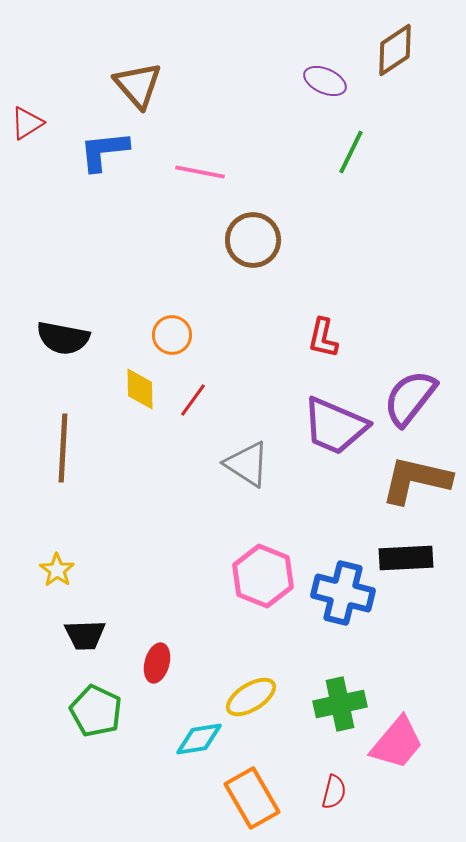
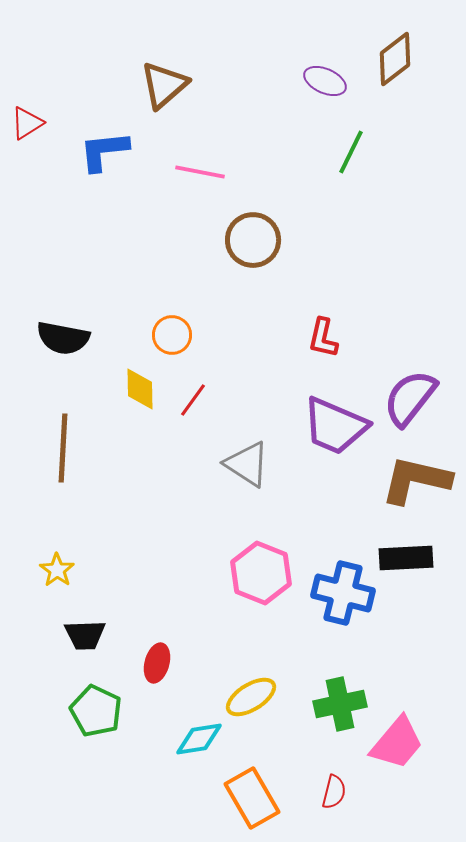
brown diamond: moved 9 px down; rotated 4 degrees counterclockwise
brown triangle: moved 26 px right; rotated 30 degrees clockwise
pink hexagon: moved 2 px left, 3 px up
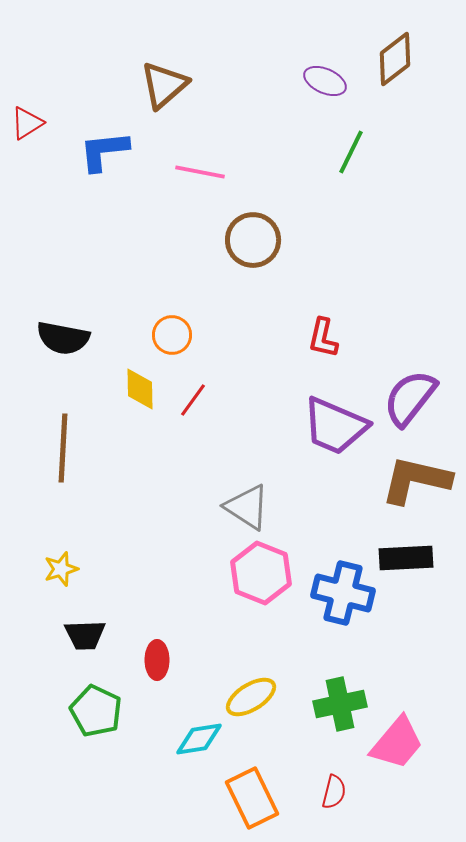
gray triangle: moved 43 px down
yellow star: moved 4 px right, 1 px up; rotated 20 degrees clockwise
red ellipse: moved 3 px up; rotated 15 degrees counterclockwise
orange rectangle: rotated 4 degrees clockwise
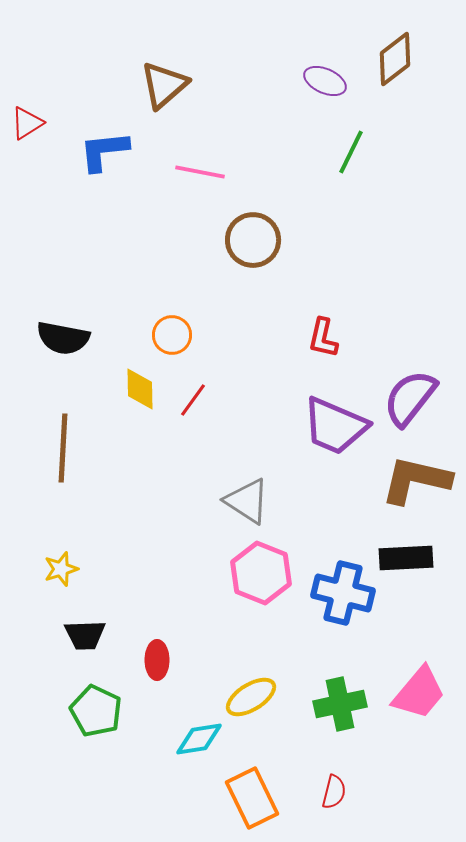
gray triangle: moved 6 px up
pink trapezoid: moved 22 px right, 50 px up
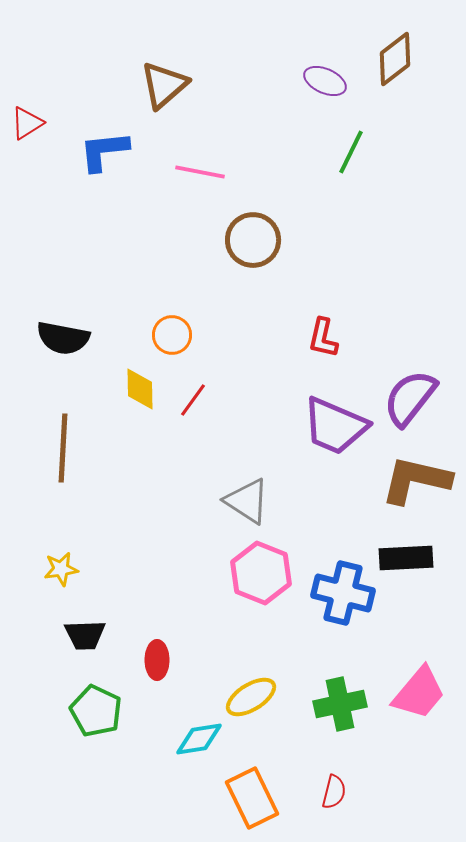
yellow star: rotated 8 degrees clockwise
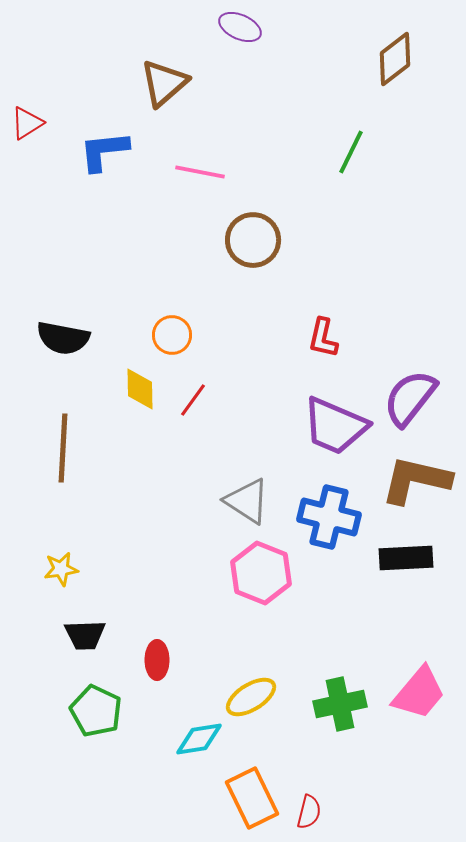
purple ellipse: moved 85 px left, 54 px up
brown triangle: moved 2 px up
blue cross: moved 14 px left, 76 px up
red semicircle: moved 25 px left, 20 px down
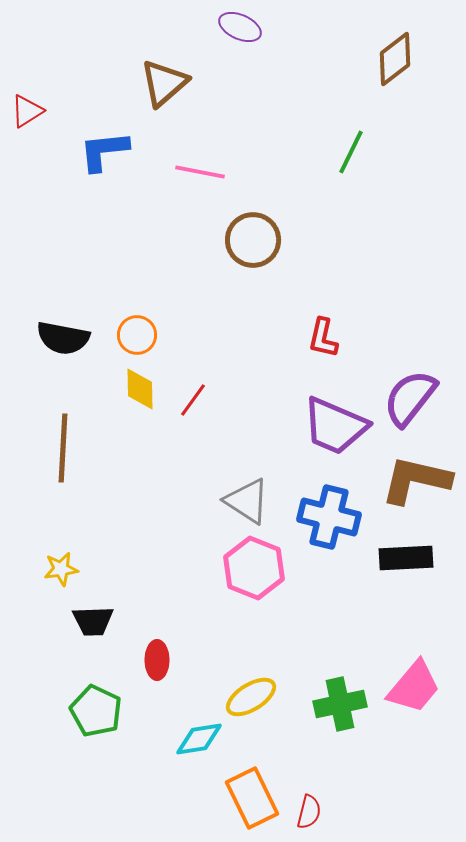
red triangle: moved 12 px up
orange circle: moved 35 px left
pink hexagon: moved 7 px left, 5 px up
black trapezoid: moved 8 px right, 14 px up
pink trapezoid: moved 5 px left, 6 px up
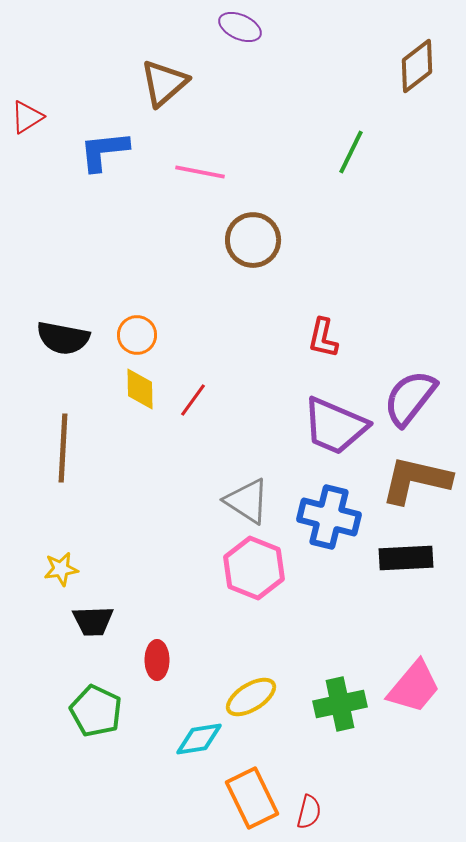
brown diamond: moved 22 px right, 7 px down
red triangle: moved 6 px down
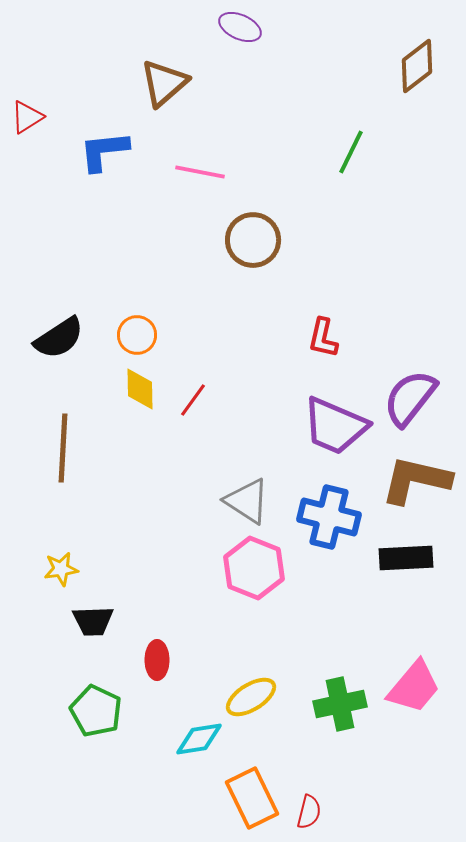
black semicircle: moved 4 px left; rotated 44 degrees counterclockwise
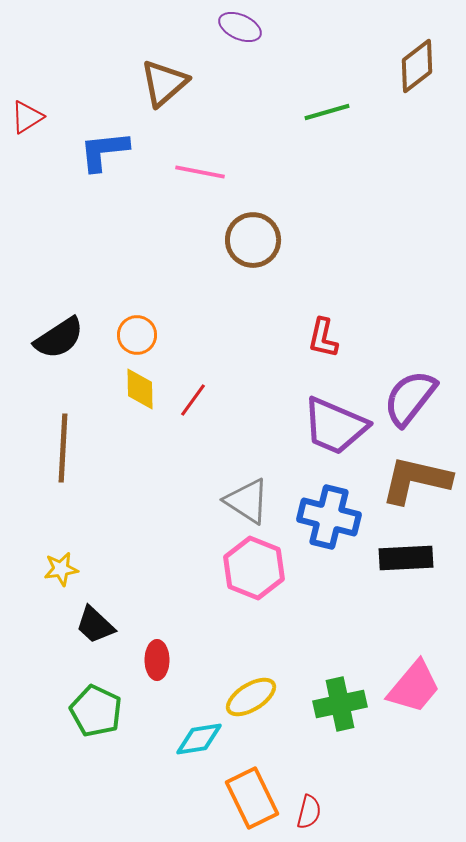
green line: moved 24 px left, 40 px up; rotated 48 degrees clockwise
black trapezoid: moved 2 px right, 4 px down; rotated 45 degrees clockwise
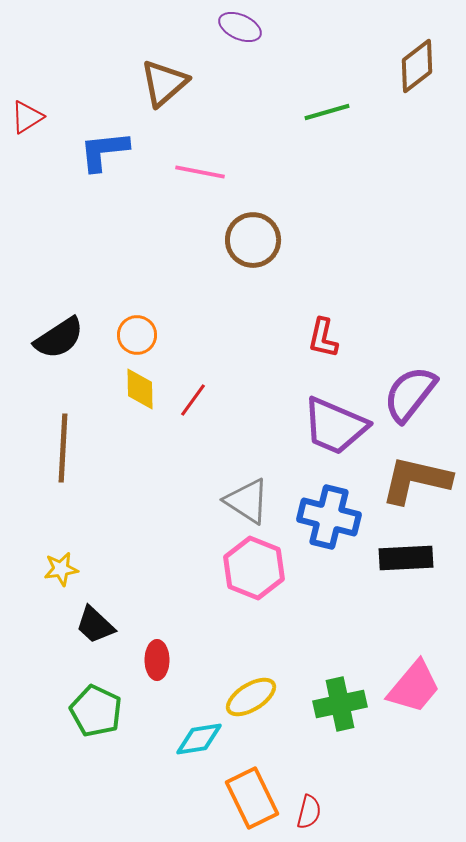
purple semicircle: moved 4 px up
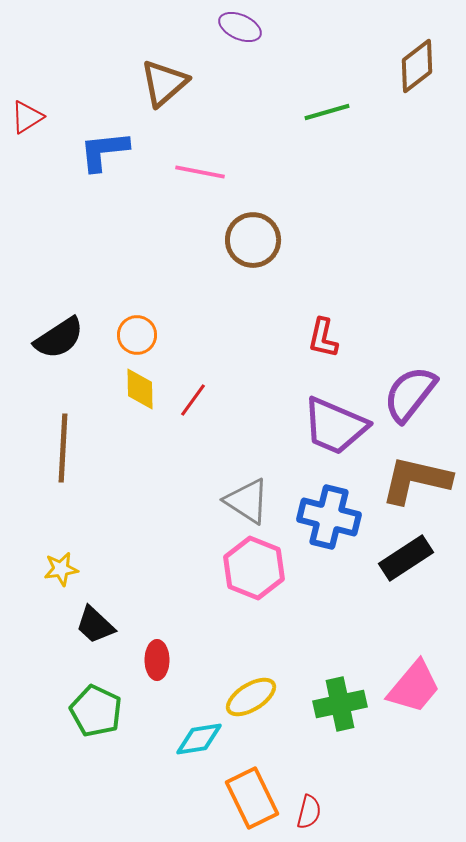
black rectangle: rotated 30 degrees counterclockwise
